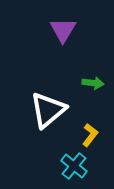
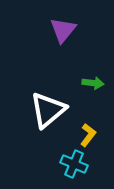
purple triangle: rotated 8 degrees clockwise
yellow L-shape: moved 2 px left
cyan cross: moved 2 px up; rotated 16 degrees counterclockwise
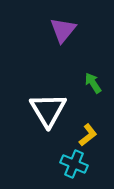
green arrow: rotated 130 degrees counterclockwise
white triangle: rotated 21 degrees counterclockwise
yellow L-shape: rotated 15 degrees clockwise
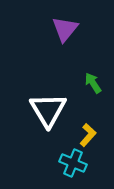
purple triangle: moved 2 px right, 1 px up
yellow L-shape: rotated 10 degrees counterclockwise
cyan cross: moved 1 px left, 1 px up
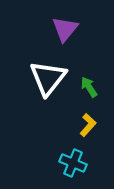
green arrow: moved 4 px left, 4 px down
white triangle: moved 32 px up; rotated 9 degrees clockwise
yellow L-shape: moved 10 px up
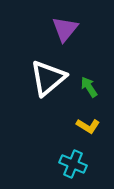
white triangle: rotated 12 degrees clockwise
yellow L-shape: moved 1 px down; rotated 80 degrees clockwise
cyan cross: moved 1 px down
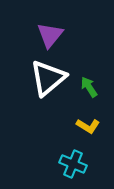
purple triangle: moved 15 px left, 6 px down
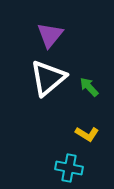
green arrow: rotated 10 degrees counterclockwise
yellow L-shape: moved 1 px left, 8 px down
cyan cross: moved 4 px left, 4 px down; rotated 12 degrees counterclockwise
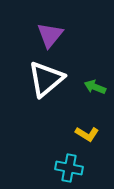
white triangle: moved 2 px left, 1 px down
green arrow: moved 6 px right; rotated 25 degrees counterclockwise
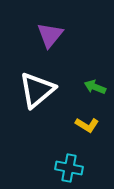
white triangle: moved 9 px left, 11 px down
yellow L-shape: moved 9 px up
